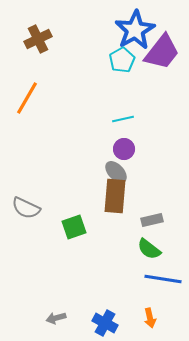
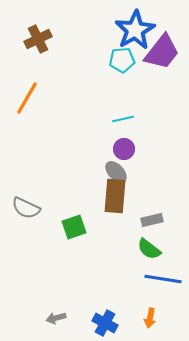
cyan pentagon: rotated 25 degrees clockwise
orange arrow: rotated 24 degrees clockwise
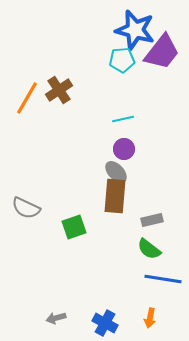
blue star: rotated 27 degrees counterclockwise
brown cross: moved 21 px right, 51 px down; rotated 8 degrees counterclockwise
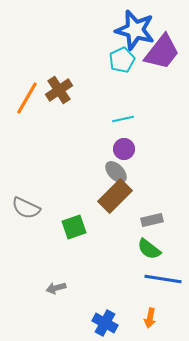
cyan pentagon: rotated 20 degrees counterclockwise
brown rectangle: rotated 40 degrees clockwise
gray arrow: moved 30 px up
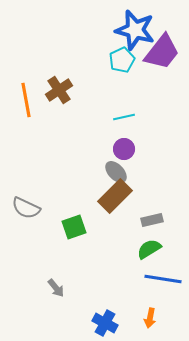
orange line: moved 1 px left, 2 px down; rotated 40 degrees counterclockwise
cyan line: moved 1 px right, 2 px up
green semicircle: rotated 110 degrees clockwise
gray arrow: rotated 114 degrees counterclockwise
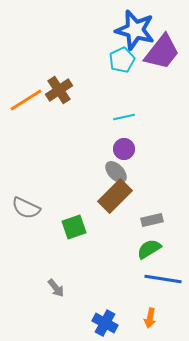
orange line: rotated 68 degrees clockwise
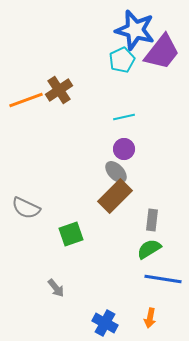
orange line: rotated 12 degrees clockwise
gray rectangle: rotated 70 degrees counterclockwise
green square: moved 3 px left, 7 px down
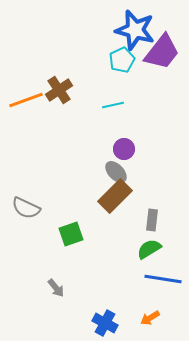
cyan line: moved 11 px left, 12 px up
orange arrow: rotated 48 degrees clockwise
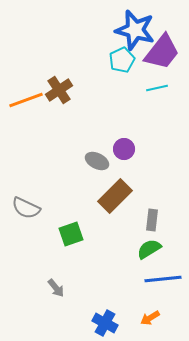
cyan line: moved 44 px right, 17 px up
gray ellipse: moved 19 px left, 11 px up; rotated 20 degrees counterclockwise
blue line: rotated 15 degrees counterclockwise
